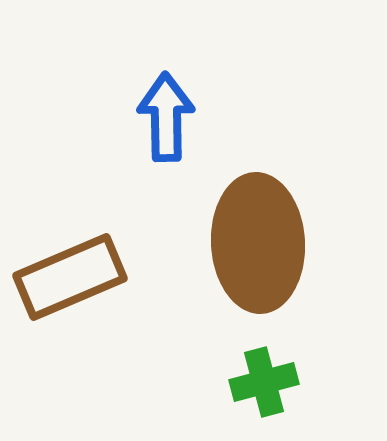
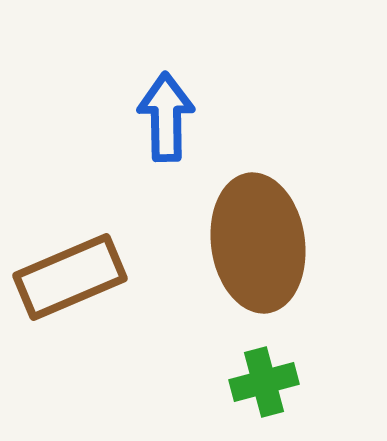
brown ellipse: rotated 5 degrees counterclockwise
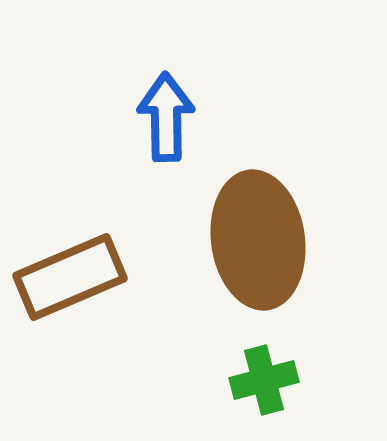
brown ellipse: moved 3 px up
green cross: moved 2 px up
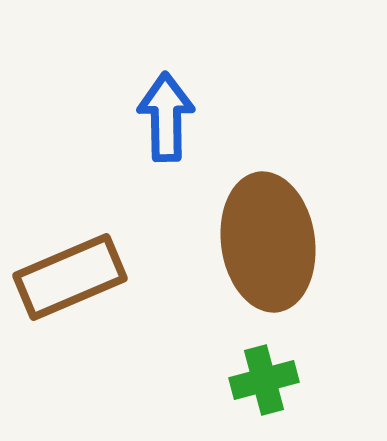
brown ellipse: moved 10 px right, 2 px down
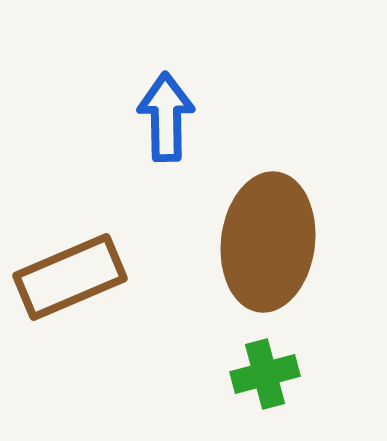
brown ellipse: rotated 15 degrees clockwise
green cross: moved 1 px right, 6 px up
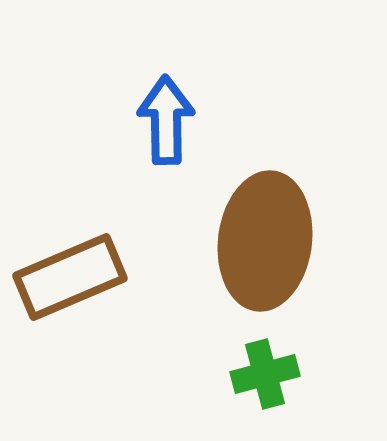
blue arrow: moved 3 px down
brown ellipse: moved 3 px left, 1 px up
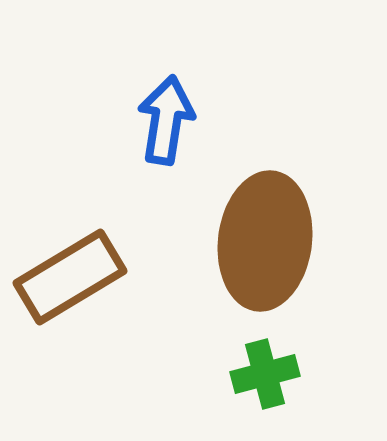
blue arrow: rotated 10 degrees clockwise
brown rectangle: rotated 8 degrees counterclockwise
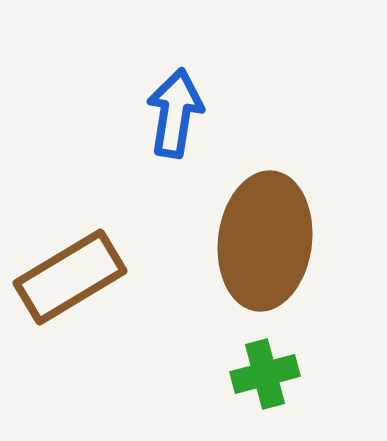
blue arrow: moved 9 px right, 7 px up
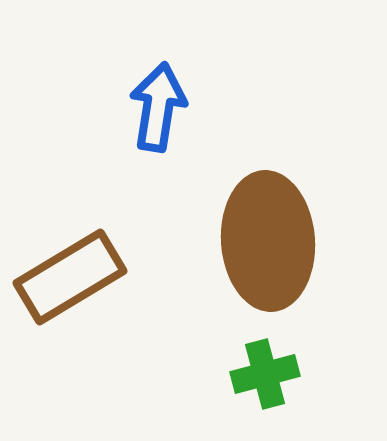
blue arrow: moved 17 px left, 6 px up
brown ellipse: moved 3 px right; rotated 11 degrees counterclockwise
